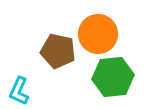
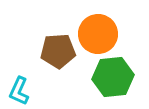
brown pentagon: rotated 16 degrees counterclockwise
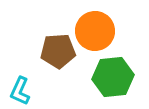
orange circle: moved 3 px left, 3 px up
cyan L-shape: moved 1 px right
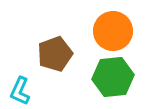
orange circle: moved 18 px right
brown pentagon: moved 3 px left, 3 px down; rotated 16 degrees counterclockwise
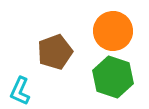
brown pentagon: moved 2 px up
green hexagon: rotated 24 degrees clockwise
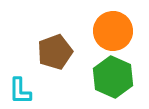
green hexagon: rotated 6 degrees clockwise
cyan L-shape: rotated 24 degrees counterclockwise
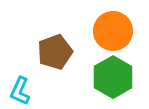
green hexagon: rotated 6 degrees clockwise
cyan L-shape: rotated 24 degrees clockwise
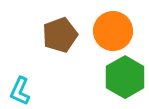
brown pentagon: moved 5 px right, 17 px up
green hexagon: moved 12 px right
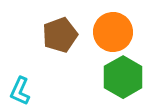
orange circle: moved 1 px down
green hexagon: moved 2 px left
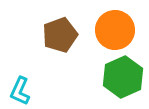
orange circle: moved 2 px right, 2 px up
green hexagon: rotated 6 degrees clockwise
